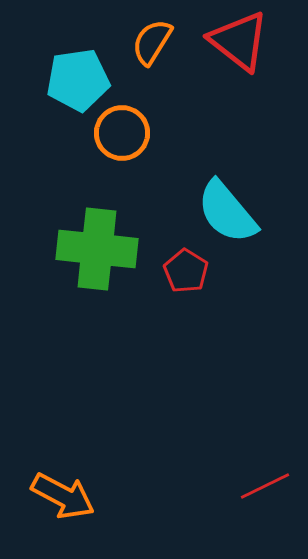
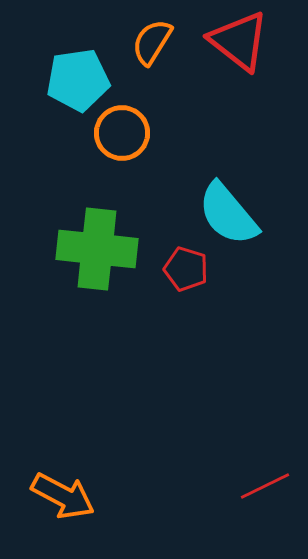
cyan semicircle: moved 1 px right, 2 px down
red pentagon: moved 2 px up; rotated 15 degrees counterclockwise
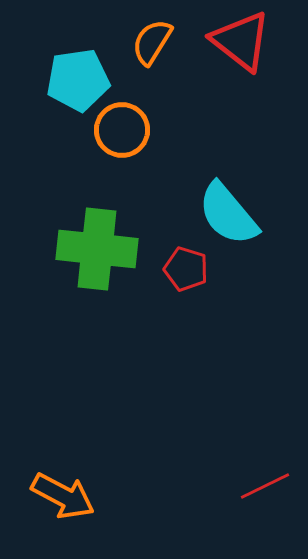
red triangle: moved 2 px right
orange circle: moved 3 px up
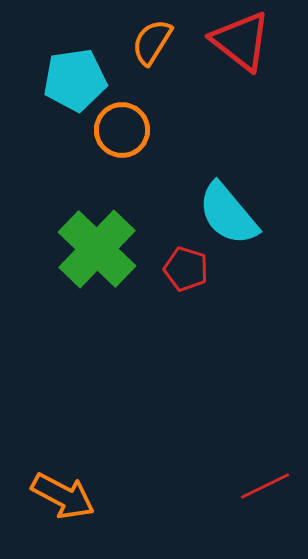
cyan pentagon: moved 3 px left
green cross: rotated 38 degrees clockwise
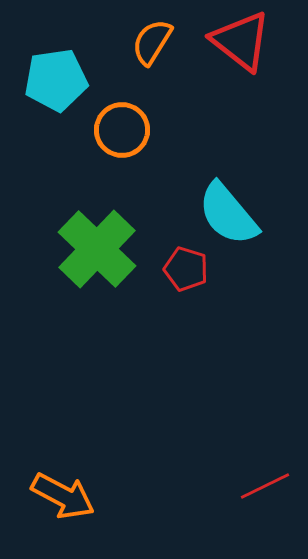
cyan pentagon: moved 19 px left
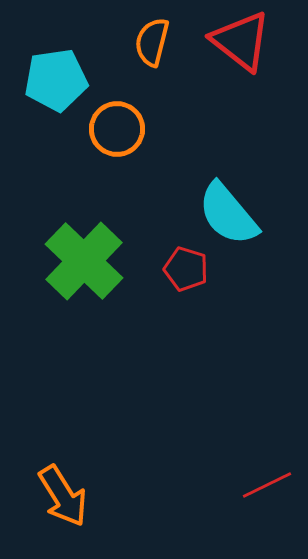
orange semicircle: rotated 18 degrees counterclockwise
orange circle: moved 5 px left, 1 px up
green cross: moved 13 px left, 12 px down
red line: moved 2 px right, 1 px up
orange arrow: rotated 30 degrees clockwise
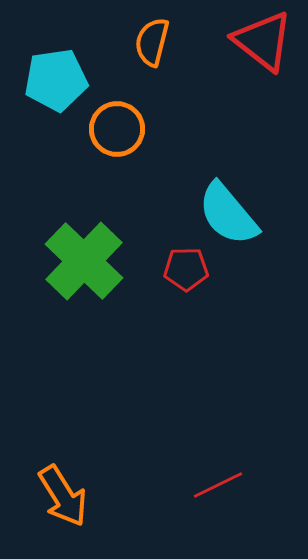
red triangle: moved 22 px right
red pentagon: rotated 18 degrees counterclockwise
red line: moved 49 px left
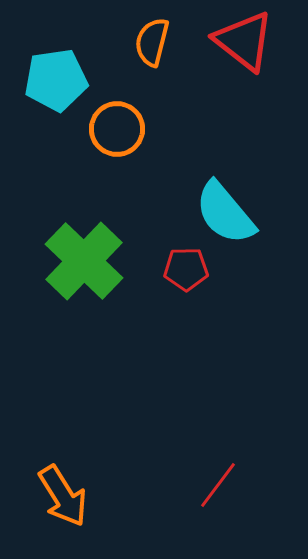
red triangle: moved 19 px left
cyan semicircle: moved 3 px left, 1 px up
red line: rotated 27 degrees counterclockwise
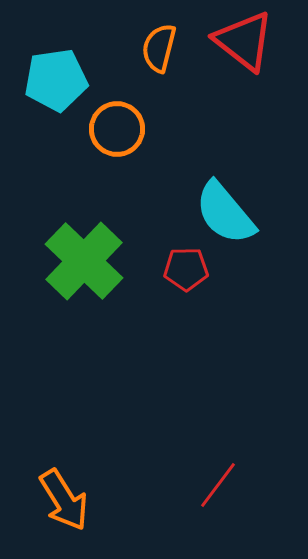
orange semicircle: moved 7 px right, 6 px down
orange arrow: moved 1 px right, 4 px down
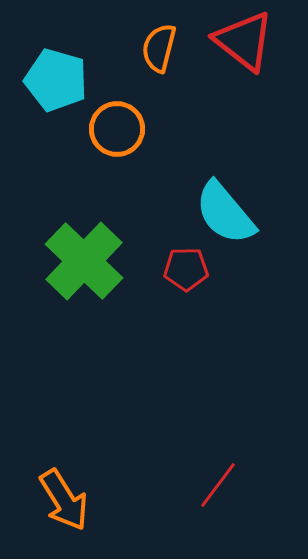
cyan pentagon: rotated 24 degrees clockwise
